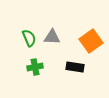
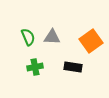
green semicircle: moved 1 px left, 1 px up
black rectangle: moved 2 px left
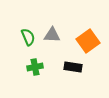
gray triangle: moved 2 px up
orange square: moved 3 px left
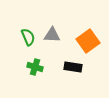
green cross: rotated 28 degrees clockwise
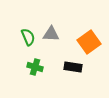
gray triangle: moved 1 px left, 1 px up
orange square: moved 1 px right, 1 px down
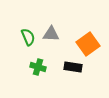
orange square: moved 1 px left, 2 px down
green cross: moved 3 px right
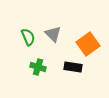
gray triangle: moved 2 px right; rotated 42 degrees clockwise
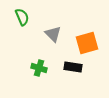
green semicircle: moved 6 px left, 20 px up
orange square: moved 1 px left, 1 px up; rotated 20 degrees clockwise
green cross: moved 1 px right, 1 px down
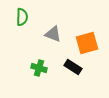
green semicircle: rotated 24 degrees clockwise
gray triangle: rotated 24 degrees counterclockwise
black rectangle: rotated 24 degrees clockwise
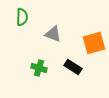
orange square: moved 7 px right
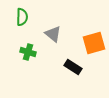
gray triangle: rotated 18 degrees clockwise
green cross: moved 11 px left, 16 px up
